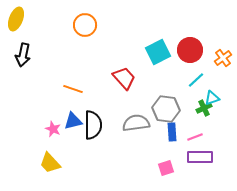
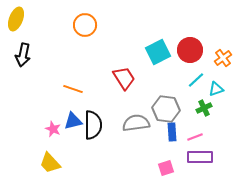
red trapezoid: rotated 10 degrees clockwise
cyan triangle: moved 4 px right, 9 px up
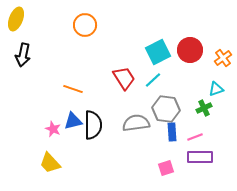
cyan line: moved 43 px left
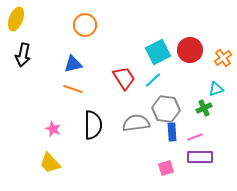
blue triangle: moved 57 px up
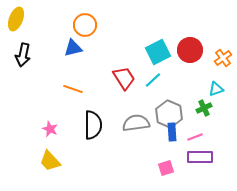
blue triangle: moved 16 px up
gray hexagon: moved 3 px right, 5 px down; rotated 16 degrees clockwise
pink star: moved 3 px left
yellow trapezoid: moved 2 px up
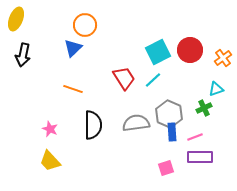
blue triangle: rotated 30 degrees counterclockwise
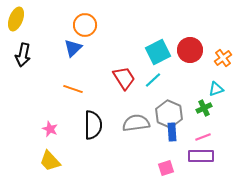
pink line: moved 8 px right
purple rectangle: moved 1 px right, 1 px up
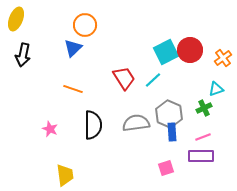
cyan square: moved 8 px right
yellow trapezoid: moved 15 px right, 14 px down; rotated 145 degrees counterclockwise
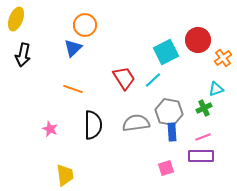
red circle: moved 8 px right, 10 px up
gray hexagon: moved 2 px up; rotated 12 degrees counterclockwise
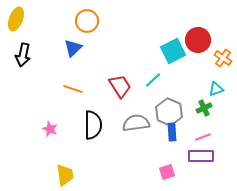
orange circle: moved 2 px right, 4 px up
cyan square: moved 7 px right, 1 px up
orange cross: rotated 18 degrees counterclockwise
red trapezoid: moved 4 px left, 8 px down
gray hexagon: rotated 12 degrees clockwise
pink square: moved 1 px right, 4 px down
